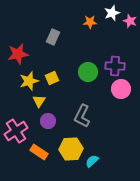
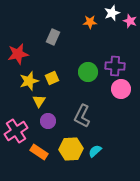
cyan semicircle: moved 3 px right, 10 px up
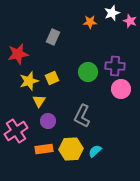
orange rectangle: moved 5 px right, 3 px up; rotated 42 degrees counterclockwise
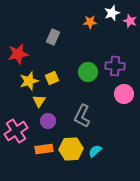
pink circle: moved 3 px right, 5 px down
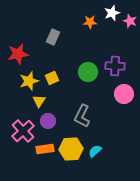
pink cross: moved 7 px right; rotated 10 degrees counterclockwise
orange rectangle: moved 1 px right
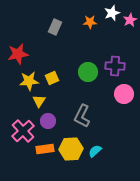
pink star: moved 1 px up; rotated 24 degrees clockwise
gray rectangle: moved 2 px right, 10 px up
yellow star: rotated 12 degrees clockwise
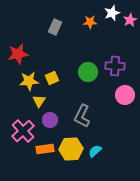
pink circle: moved 1 px right, 1 px down
purple circle: moved 2 px right, 1 px up
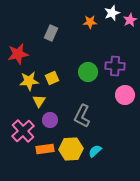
gray rectangle: moved 4 px left, 6 px down
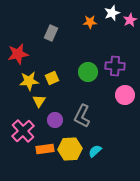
purple circle: moved 5 px right
yellow hexagon: moved 1 px left
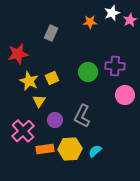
yellow star: rotated 30 degrees clockwise
